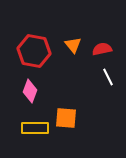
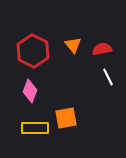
red hexagon: moved 1 px left; rotated 16 degrees clockwise
orange square: rotated 15 degrees counterclockwise
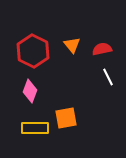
orange triangle: moved 1 px left
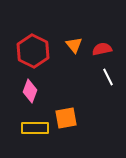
orange triangle: moved 2 px right
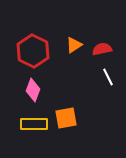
orange triangle: rotated 36 degrees clockwise
pink diamond: moved 3 px right, 1 px up
yellow rectangle: moved 1 px left, 4 px up
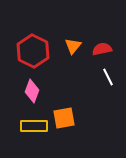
orange triangle: moved 1 px left, 1 px down; rotated 18 degrees counterclockwise
pink diamond: moved 1 px left, 1 px down
orange square: moved 2 px left
yellow rectangle: moved 2 px down
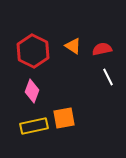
orange triangle: rotated 36 degrees counterclockwise
yellow rectangle: rotated 12 degrees counterclockwise
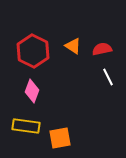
orange square: moved 4 px left, 20 px down
yellow rectangle: moved 8 px left; rotated 20 degrees clockwise
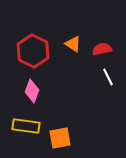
orange triangle: moved 2 px up
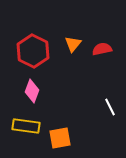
orange triangle: rotated 36 degrees clockwise
white line: moved 2 px right, 30 px down
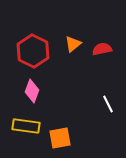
orange triangle: rotated 12 degrees clockwise
white line: moved 2 px left, 3 px up
